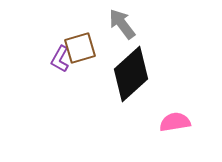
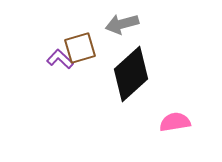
gray arrow: rotated 68 degrees counterclockwise
purple L-shape: rotated 104 degrees clockwise
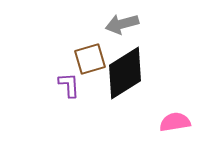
brown square: moved 10 px right, 11 px down
purple L-shape: moved 9 px right, 26 px down; rotated 44 degrees clockwise
black diamond: moved 6 px left, 1 px up; rotated 10 degrees clockwise
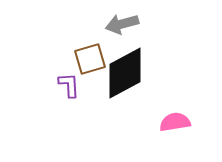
black diamond: rotated 4 degrees clockwise
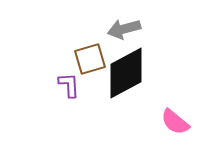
gray arrow: moved 2 px right, 5 px down
black diamond: moved 1 px right
pink semicircle: rotated 132 degrees counterclockwise
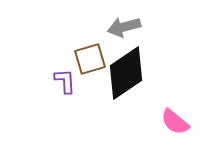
gray arrow: moved 2 px up
black diamond: rotated 6 degrees counterclockwise
purple L-shape: moved 4 px left, 4 px up
